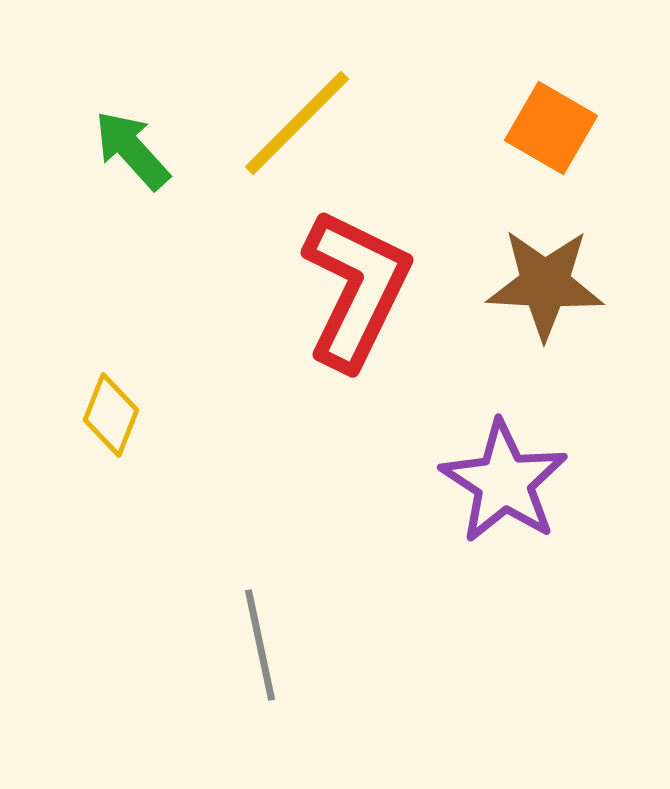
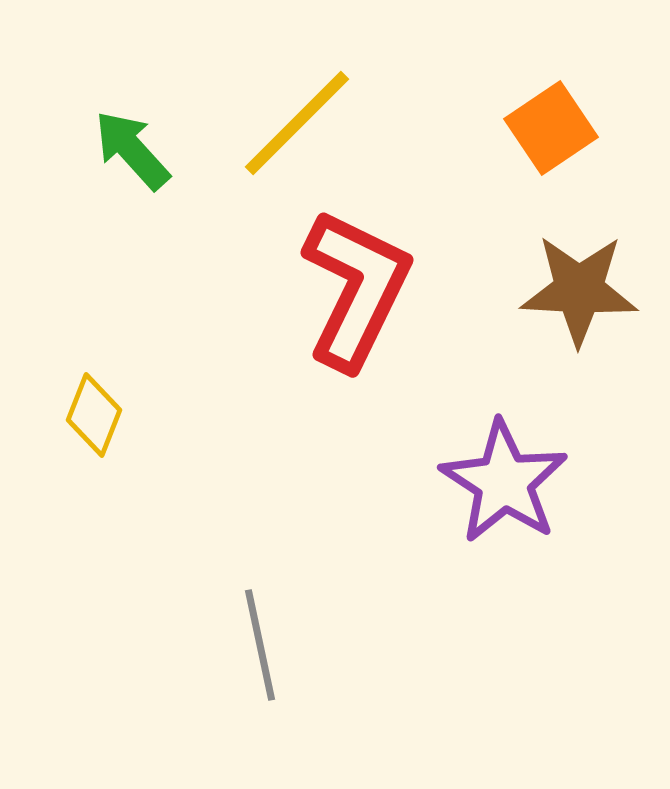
orange square: rotated 26 degrees clockwise
brown star: moved 34 px right, 6 px down
yellow diamond: moved 17 px left
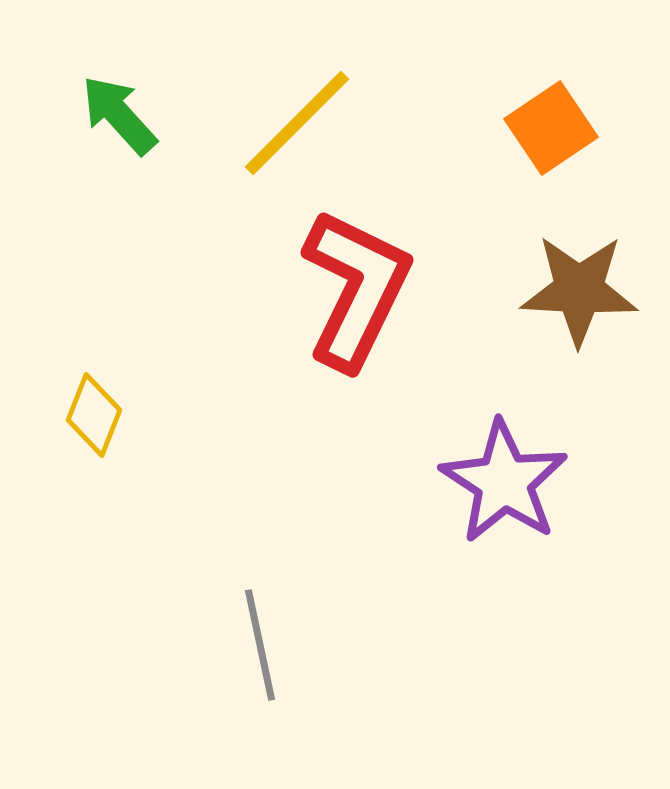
green arrow: moved 13 px left, 35 px up
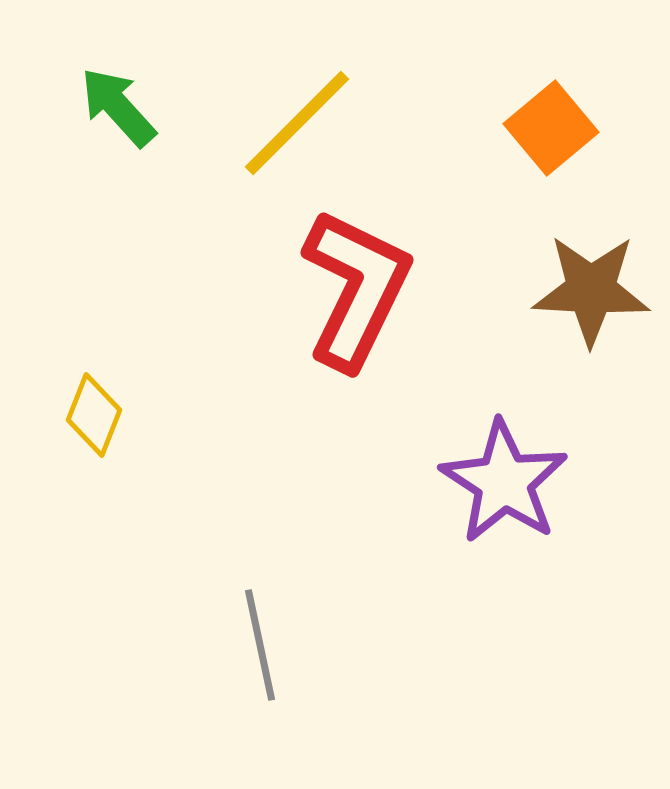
green arrow: moved 1 px left, 8 px up
orange square: rotated 6 degrees counterclockwise
brown star: moved 12 px right
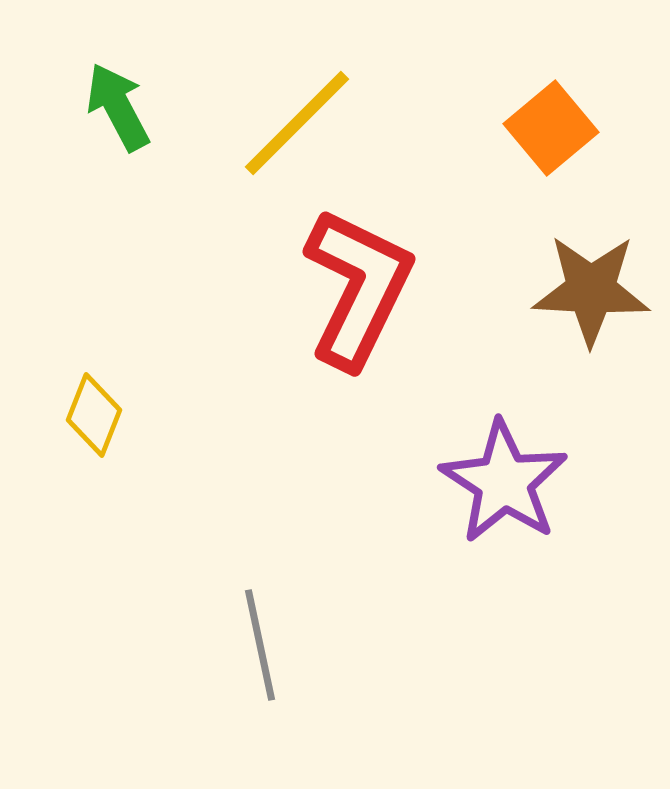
green arrow: rotated 14 degrees clockwise
red L-shape: moved 2 px right, 1 px up
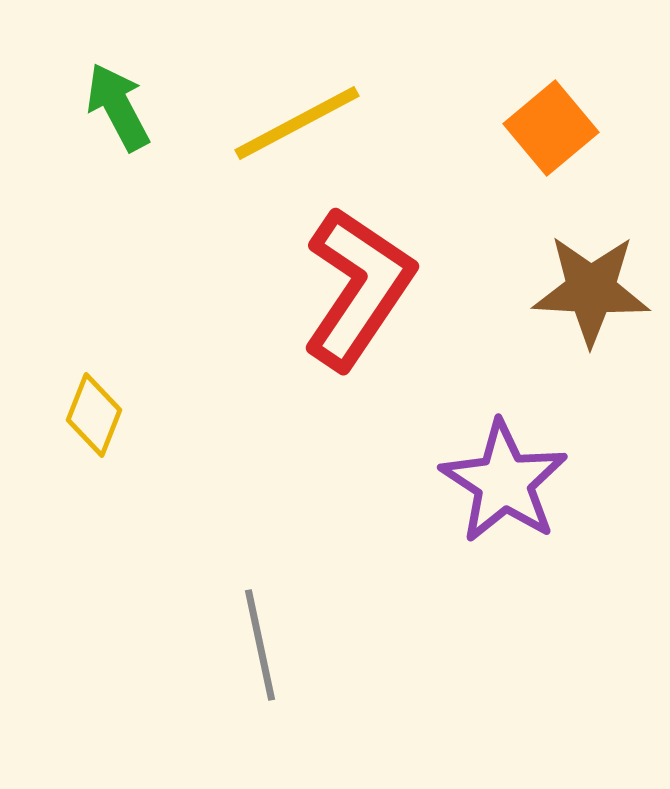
yellow line: rotated 17 degrees clockwise
red L-shape: rotated 8 degrees clockwise
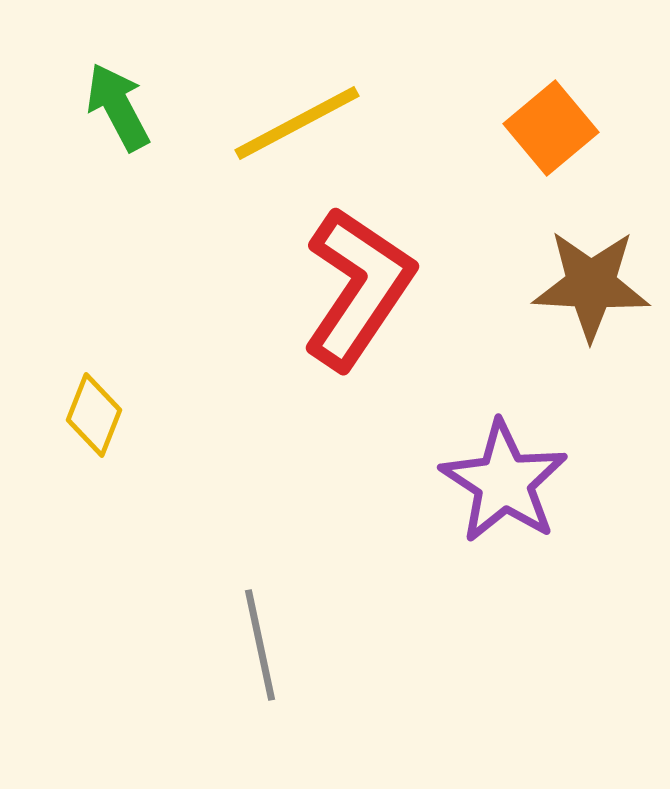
brown star: moved 5 px up
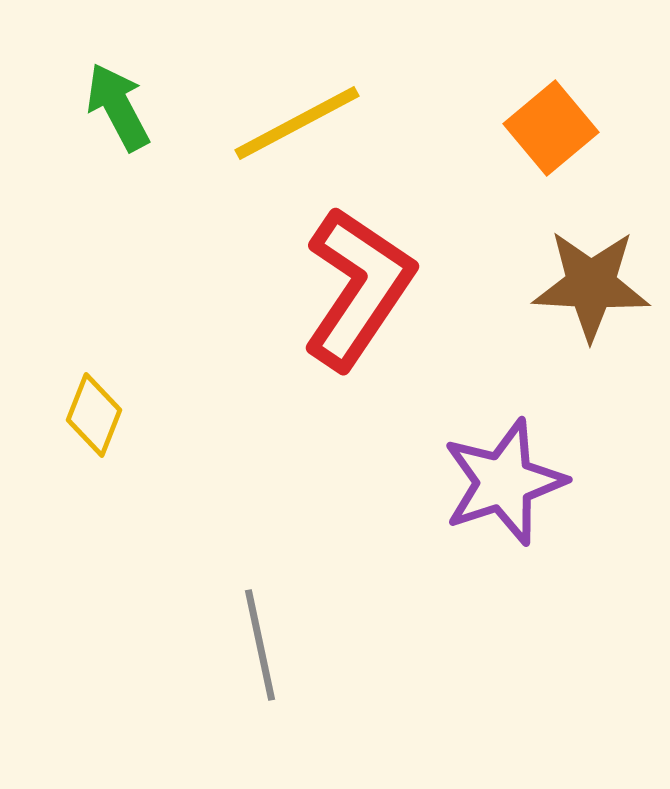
purple star: rotated 21 degrees clockwise
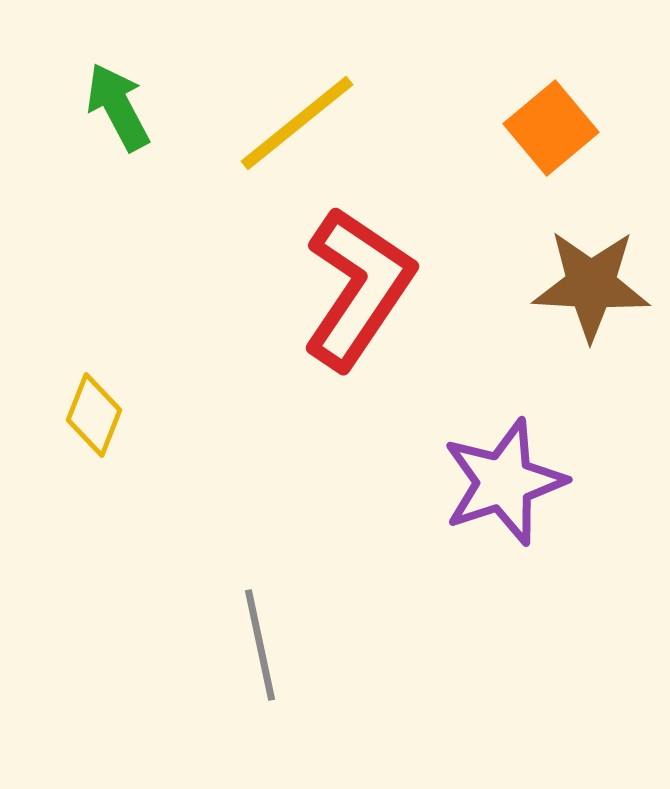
yellow line: rotated 11 degrees counterclockwise
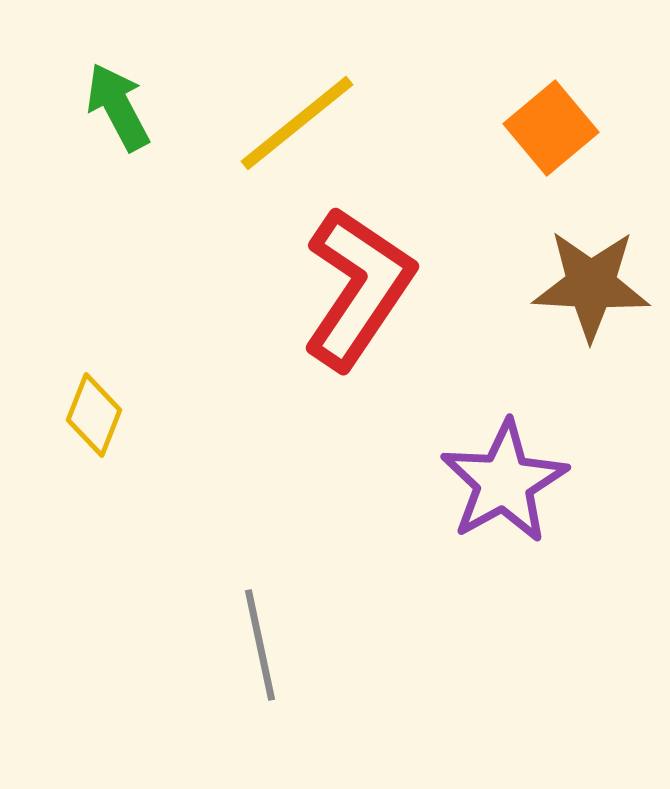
purple star: rotated 11 degrees counterclockwise
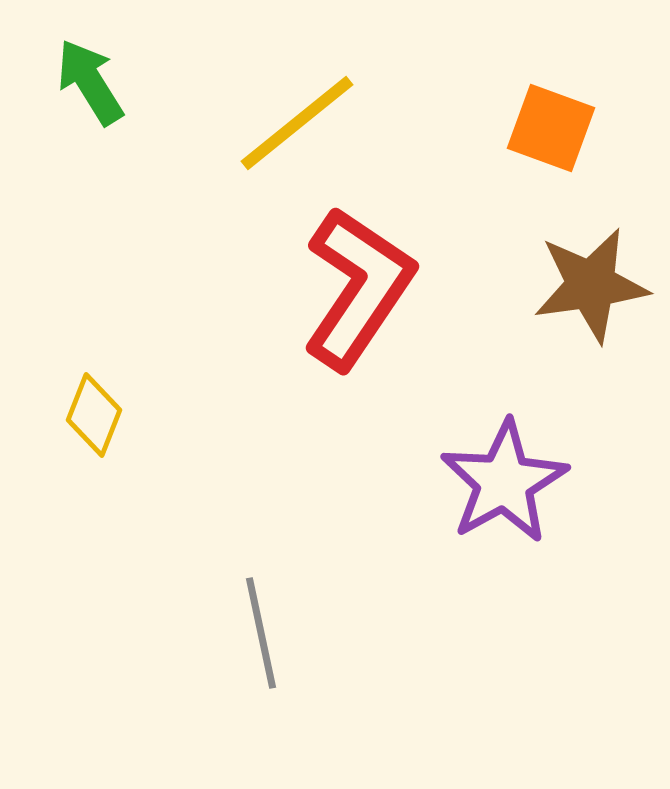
green arrow: moved 28 px left, 25 px up; rotated 4 degrees counterclockwise
orange square: rotated 30 degrees counterclockwise
brown star: rotated 11 degrees counterclockwise
gray line: moved 1 px right, 12 px up
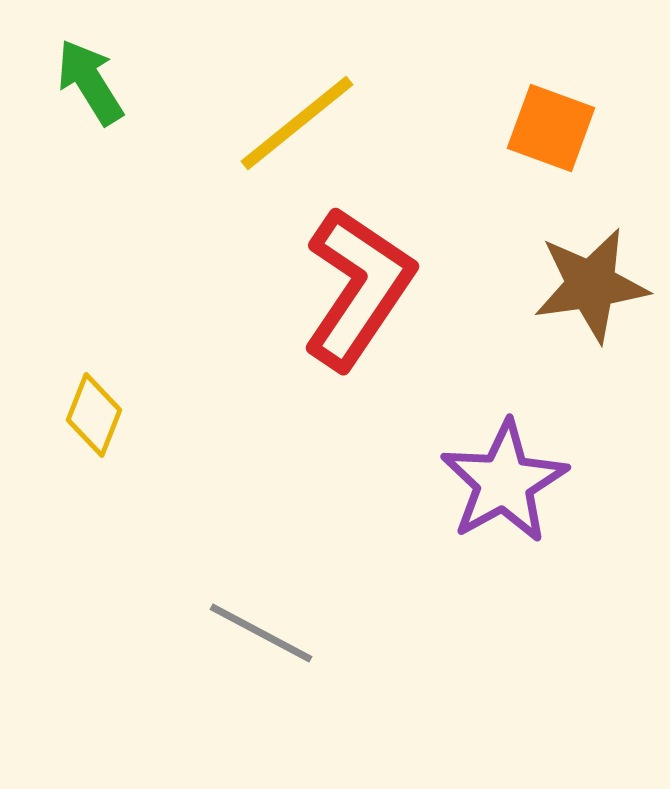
gray line: rotated 50 degrees counterclockwise
